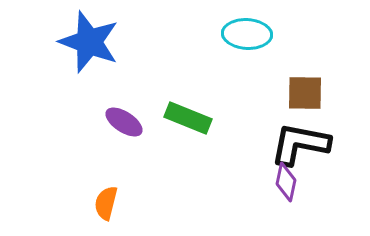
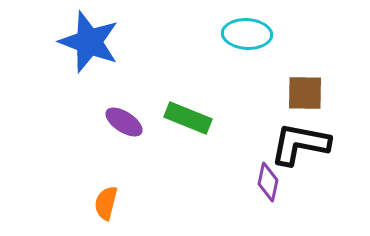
purple diamond: moved 18 px left
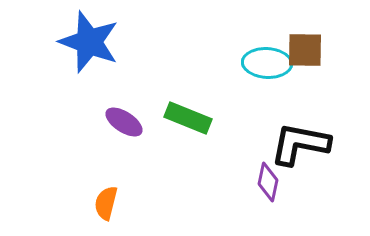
cyan ellipse: moved 20 px right, 29 px down
brown square: moved 43 px up
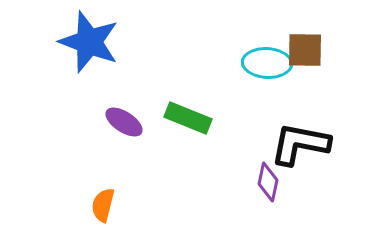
orange semicircle: moved 3 px left, 2 px down
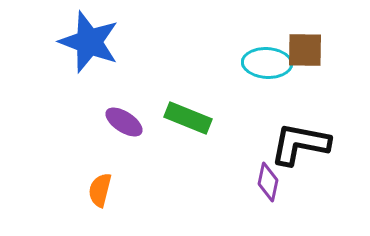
orange semicircle: moved 3 px left, 15 px up
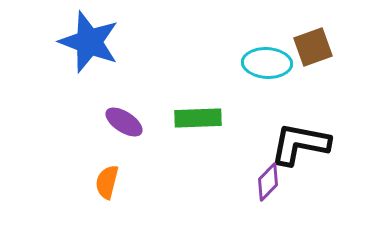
brown square: moved 8 px right, 3 px up; rotated 21 degrees counterclockwise
green rectangle: moved 10 px right; rotated 24 degrees counterclockwise
purple diamond: rotated 33 degrees clockwise
orange semicircle: moved 7 px right, 8 px up
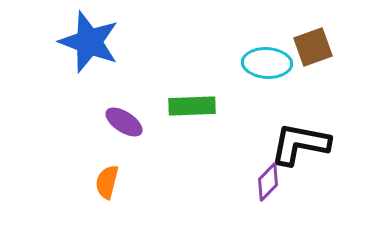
green rectangle: moved 6 px left, 12 px up
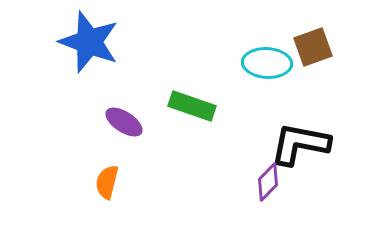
green rectangle: rotated 21 degrees clockwise
